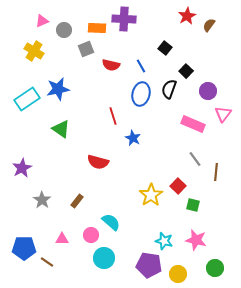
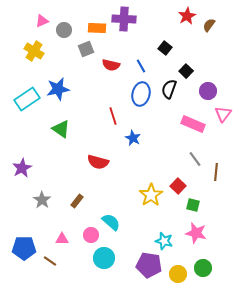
pink star at (196, 240): moved 7 px up
brown line at (47, 262): moved 3 px right, 1 px up
green circle at (215, 268): moved 12 px left
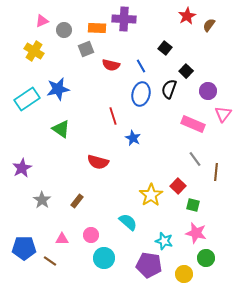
cyan semicircle at (111, 222): moved 17 px right
green circle at (203, 268): moved 3 px right, 10 px up
yellow circle at (178, 274): moved 6 px right
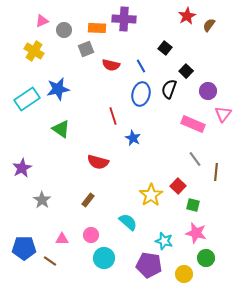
brown rectangle at (77, 201): moved 11 px right, 1 px up
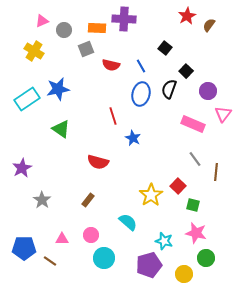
purple pentagon at (149, 265): rotated 25 degrees counterclockwise
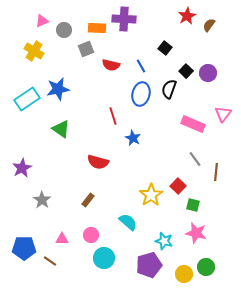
purple circle at (208, 91): moved 18 px up
green circle at (206, 258): moved 9 px down
